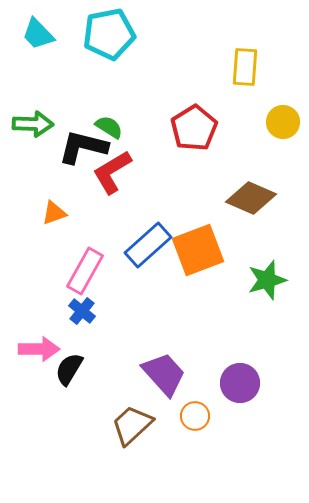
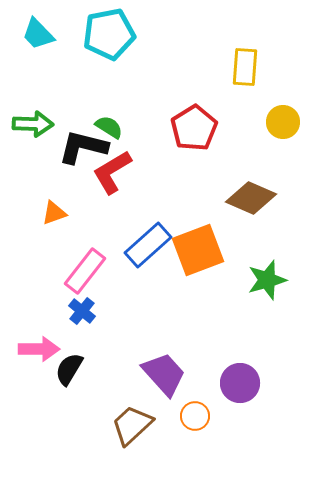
pink rectangle: rotated 9 degrees clockwise
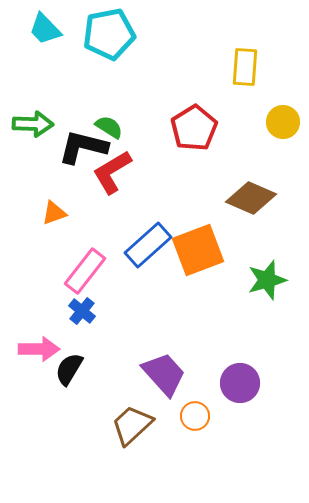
cyan trapezoid: moved 7 px right, 5 px up
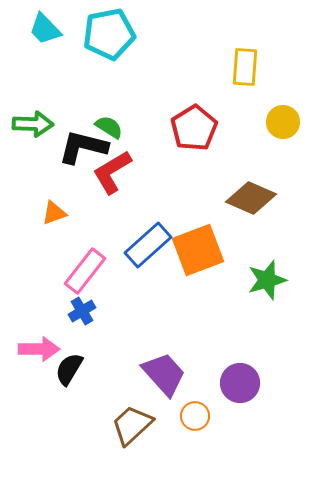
blue cross: rotated 20 degrees clockwise
